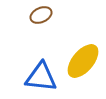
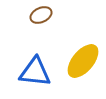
blue triangle: moved 6 px left, 5 px up
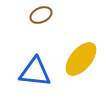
yellow ellipse: moved 2 px left, 2 px up
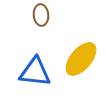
brown ellipse: rotated 70 degrees counterclockwise
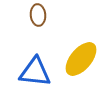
brown ellipse: moved 3 px left
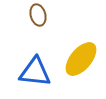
brown ellipse: rotated 10 degrees counterclockwise
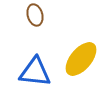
brown ellipse: moved 3 px left
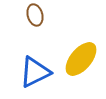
blue triangle: rotated 32 degrees counterclockwise
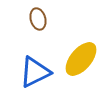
brown ellipse: moved 3 px right, 4 px down
